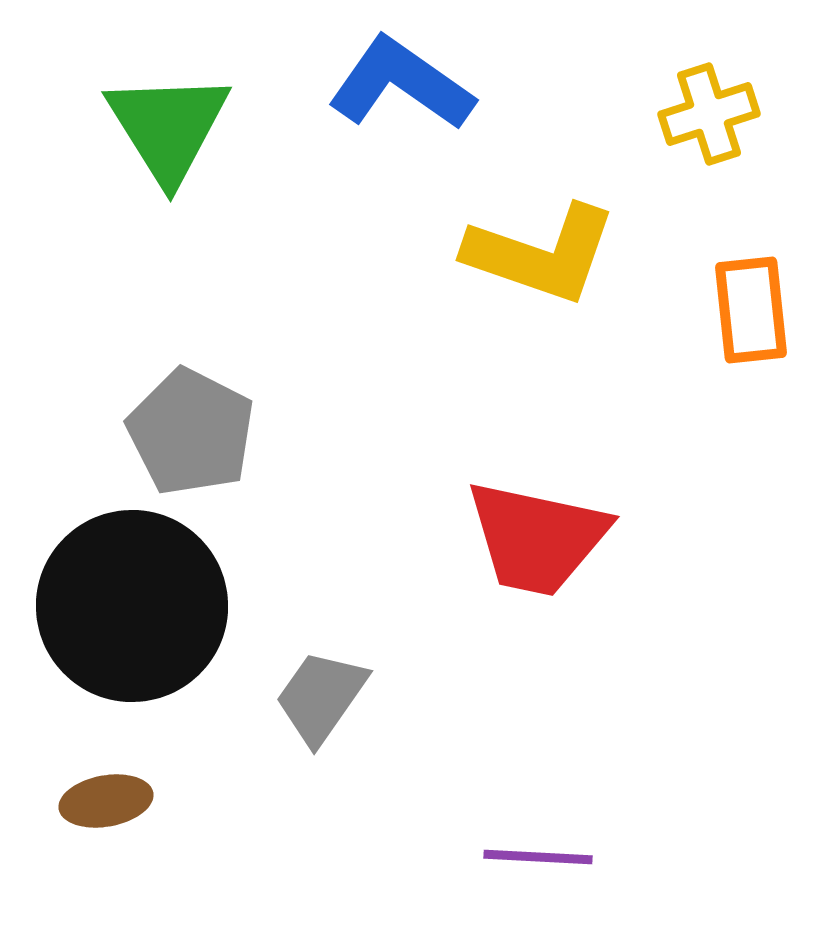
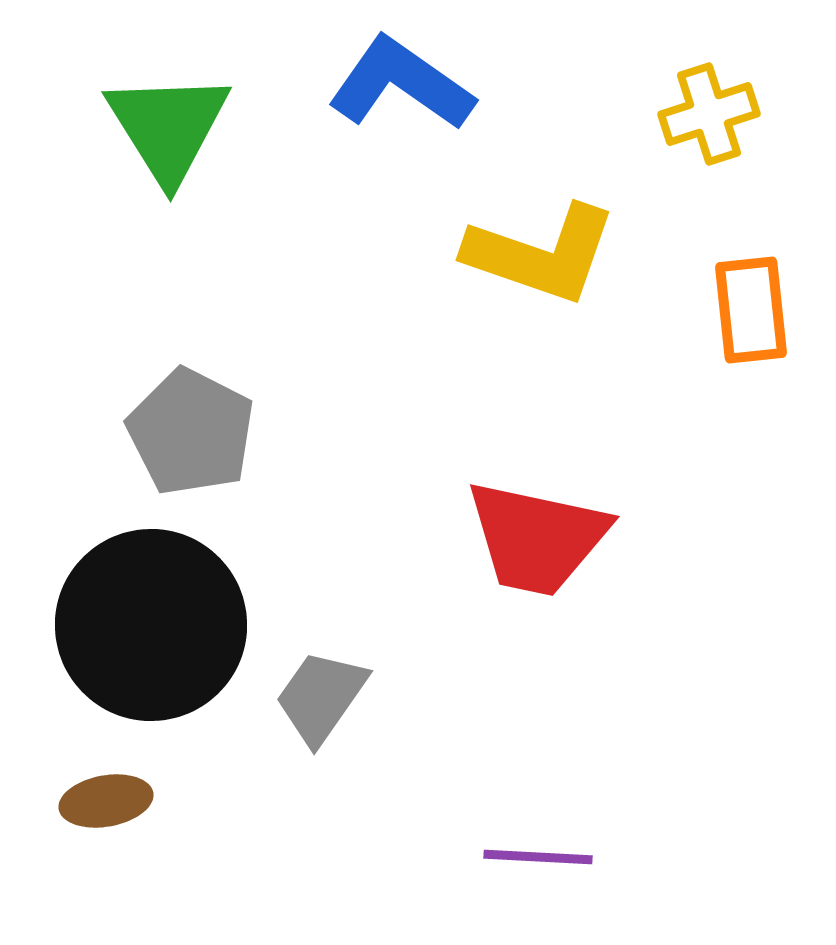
black circle: moved 19 px right, 19 px down
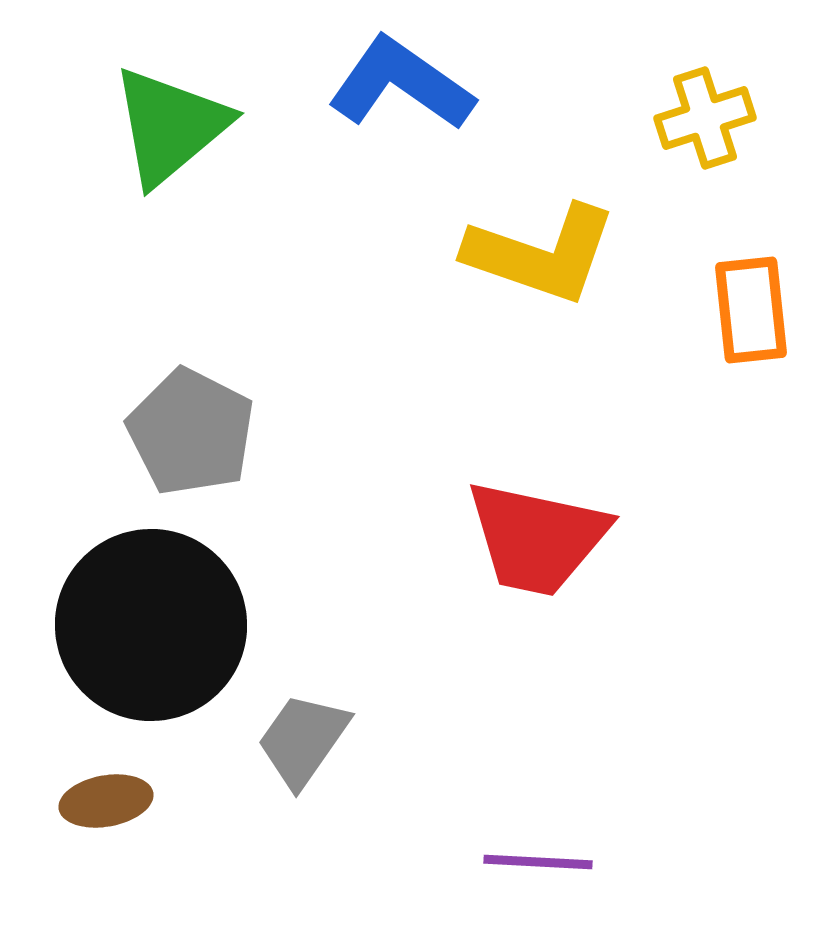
yellow cross: moved 4 px left, 4 px down
green triangle: moved 2 px right, 1 px up; rotated 22 degrees clockwise
gray trapezoid: moved 18 px left, 43 px down
purple line: moved 5 px down
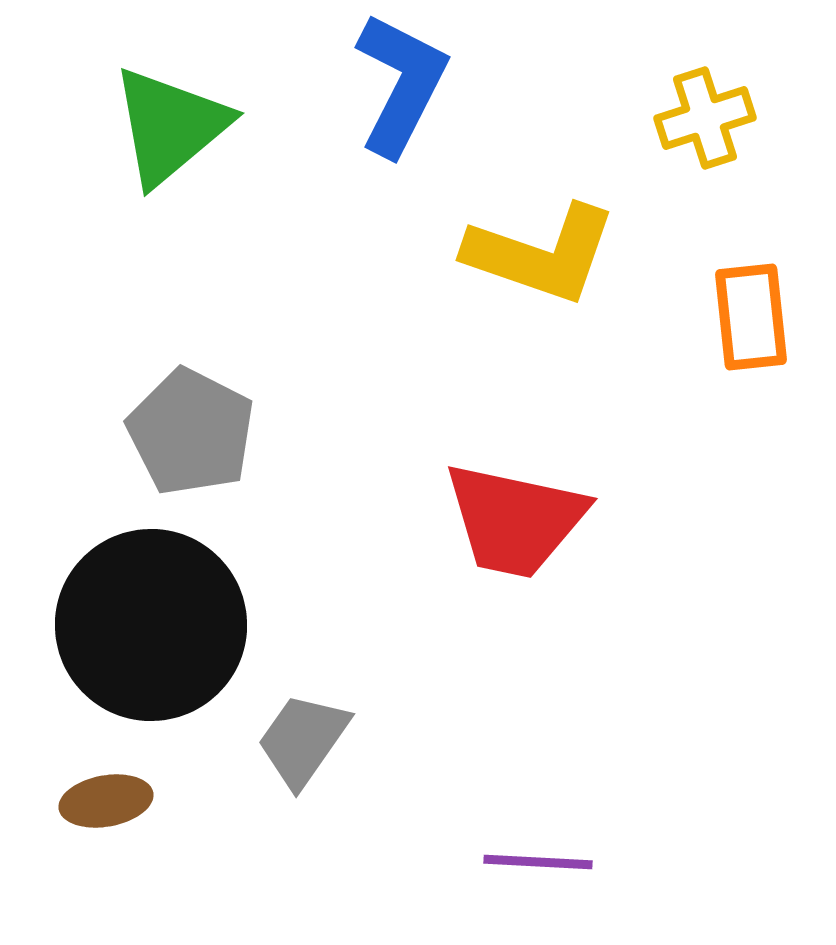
blue L-shape: rotated 82 degrees clockwise
orange rectangle: moved 7 px down
red trapezoid: moved 22 px left, 18 px up
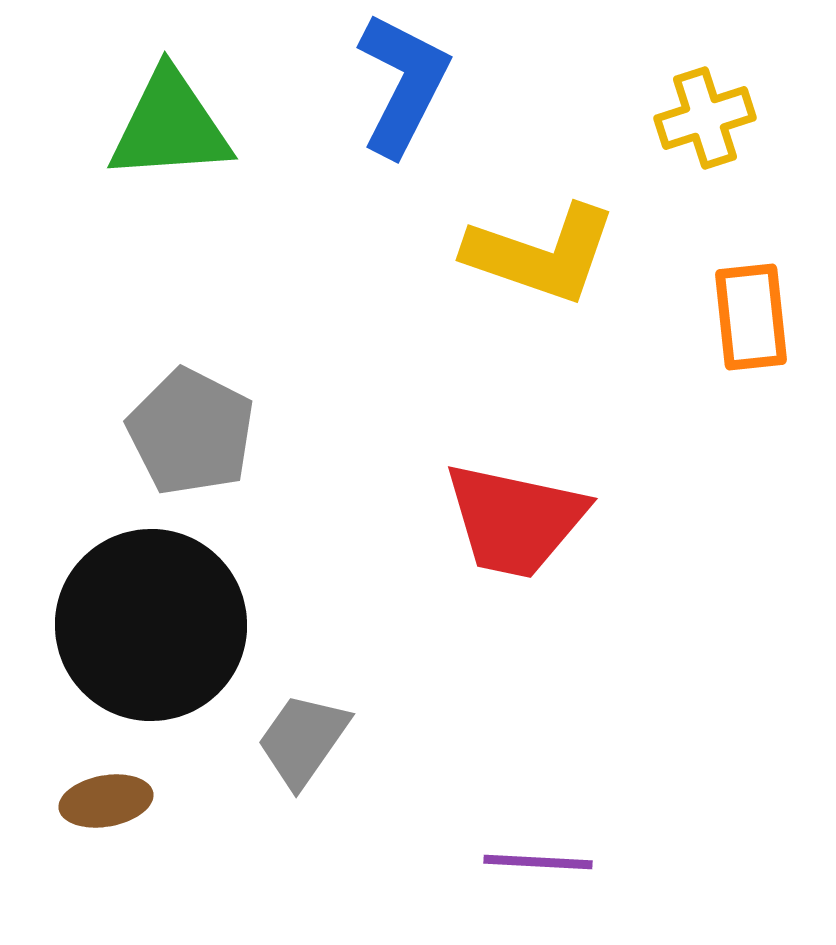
blue L-shape: moved 2 px right
green triangle: rotated 36 degrees clockwise
